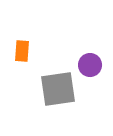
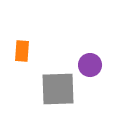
gray square: rotated 6 degrees clockwise
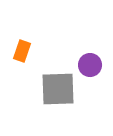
orange rectangle: rotated 15 degrees clockwise
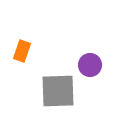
gray square: moved 2 px down
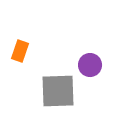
orange rectangle: moved 2 px left
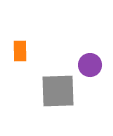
orange rectangle: rotated 20 degrees counterclockwise
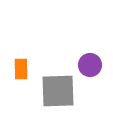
orange rectangle: moved 1 px right, 18 px down
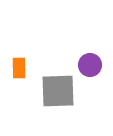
orange rectangle: moved 2 px left, 1 px up
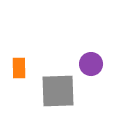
purple circle: moved 1 px right, 1 px up
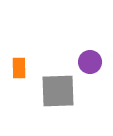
purple circle: moved 1 px left, 2 px up
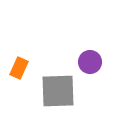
orange rectangle: rotated 25 degrees clockwise
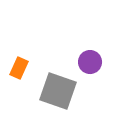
gray square: rotated 21 degrees clockwise
